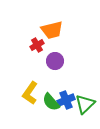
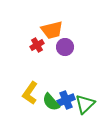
purple circle: moved 10 px right, 14 px up
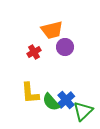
red cross: moved 3 px left, 7 px down
yellow L-shape: rotated 40 degrees counterclockwise
blue cross: rotated 18 degrees counterclockwise
green triangle: moved 2 px left, 7 px down
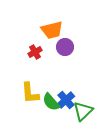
red cross: moved 1 px right
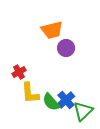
purple circle: moved 1 px right, 1 px down
red cross: moved 16 px left, 20 px down
